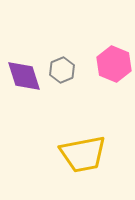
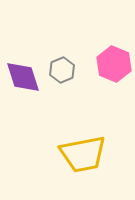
purple diamond: moved 1 px left, 1 px down
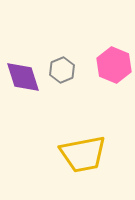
pink hexagon: moved 1 px down
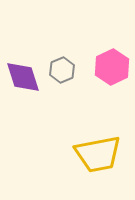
pink hexagon: moved 2 px left, 2 px down; rotated 12 degrees clockwise
yellow trapezoid: moved 15 px right
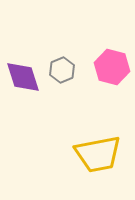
pink hexagon: rotated 20 degrees counterclockwise
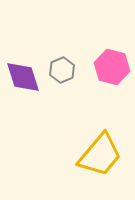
yellow trapezoid: moved 2 px right, 1 px down; rotated 39 degrees counterclockwise
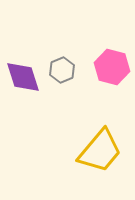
yellow trapezoid: moved 4 px up
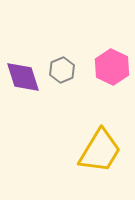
pink hexagon: rotated 12 degrees clockwise
yellow trapezoid: rotated 9 degrees counterclockwise
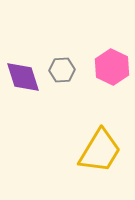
gray hexagon: rotated 20 degrees clockwise
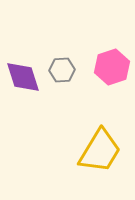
pink hexagon: rotated 16 degrees clockwise
